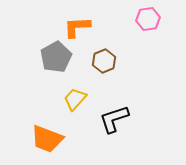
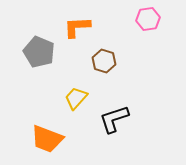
gray pentagon: moved 17 px left, 5 px up; rotated 20 degrees counterclockwise
brown hexagon: rotated 20 degrees counterclockwise
yellow trapezoid: moved 1 px right, 1 px up
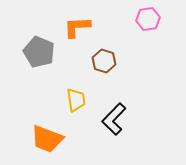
yellow trapezoid: moved 2 px down; rotated 130 degrees clockwise
black L-shape: rotated 28 degrees counterclockwise
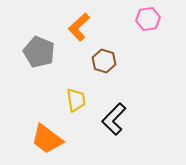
orange L-shape: moved 2 px right; rotated 40 degrees counterclockwise
orange trapezoid: rotated 16 degrees clockwise
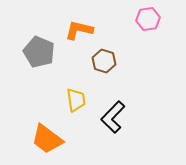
orange L-shape: moved 3 px down; rotated 56 degrees clockwise
black L-shape: moved 1 px left, 2 px up
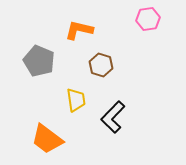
gray pentagon: moved 9 px down
brown hexagon: moved 3 px left, 4 px down
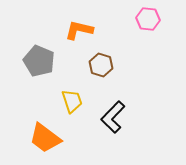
pink hexagon: rotated 15 degrees clockwise
yellow trapezoid: moved 4 px left, 1 px down; rotated 10 degrees counterclockwise
orange trapezoid: moved 2 px left, 1 px up
